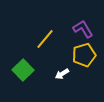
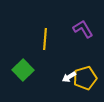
yellow line: rotated 35 degrees counterclockwise
yellow pentagon: moved 1 px right, 23 px down
white arrow: moved 7 px right, 3 px down
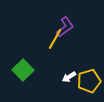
purple L-shape: moved 18 px left, 2 px up; rotated 85 degrees clockwise
yellow line: moved 10 px right; rotated 25 degrees clockwise
yellow pentagon: moved 4 px right, 3 px down
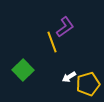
yellow line: moved 3 px left, 3 px down; rotated 50 degrees counterclockwise
yellow pentagon: moved 1 px left, 3 px down
